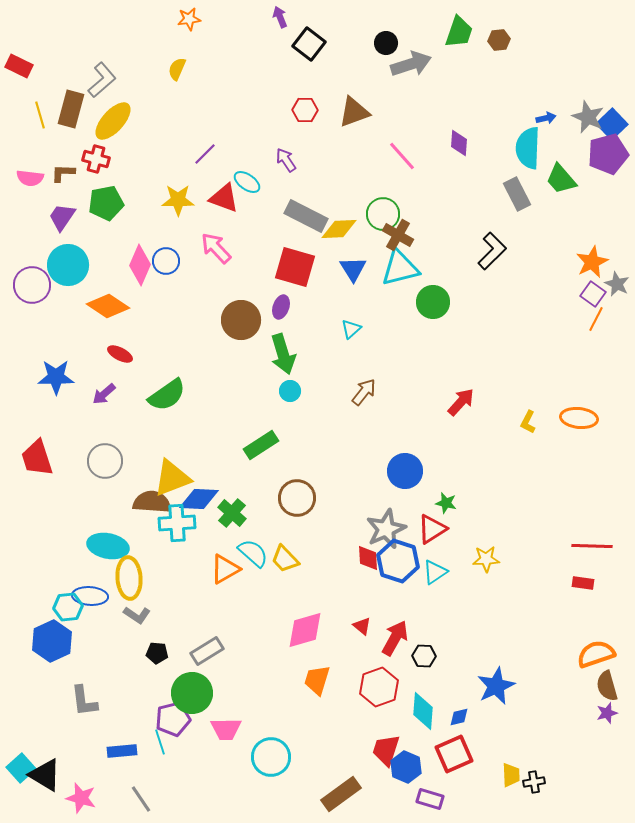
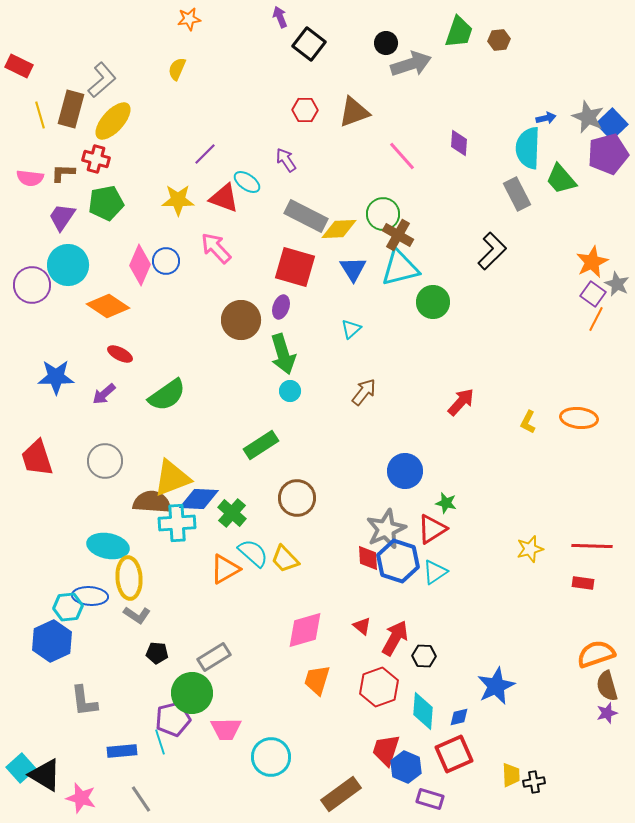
yellow star at (486, 559): moved 44 px right, 10 px up; rotated 12 degrees counterclockwise
gray rectangle at (207, 651): moved 7 px right, 6 px down
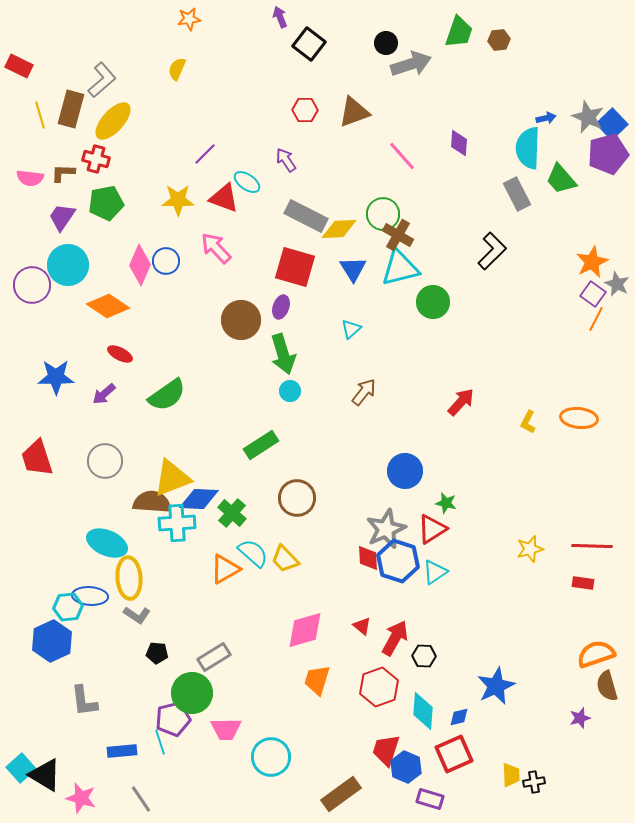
cyan ellipse at (108, 546): moved 1 px left, 3 px up; rotated 12 degrees clockwise
purple star at (607, 713): moved 27 px left, 5 px down
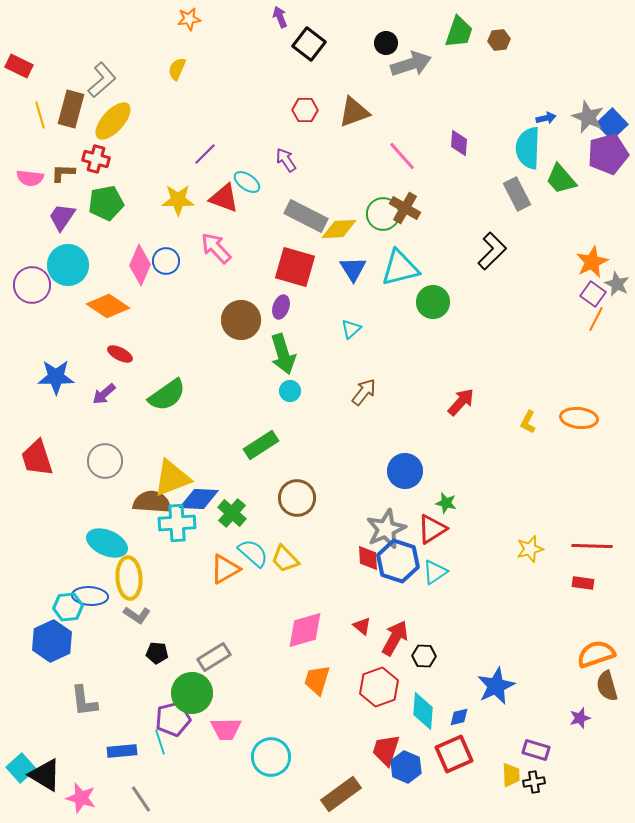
brown cross at (398, 235): moved 7 px right, 27 px up
purple rectangle at (430, 799): moved 106 px right, 49 px up
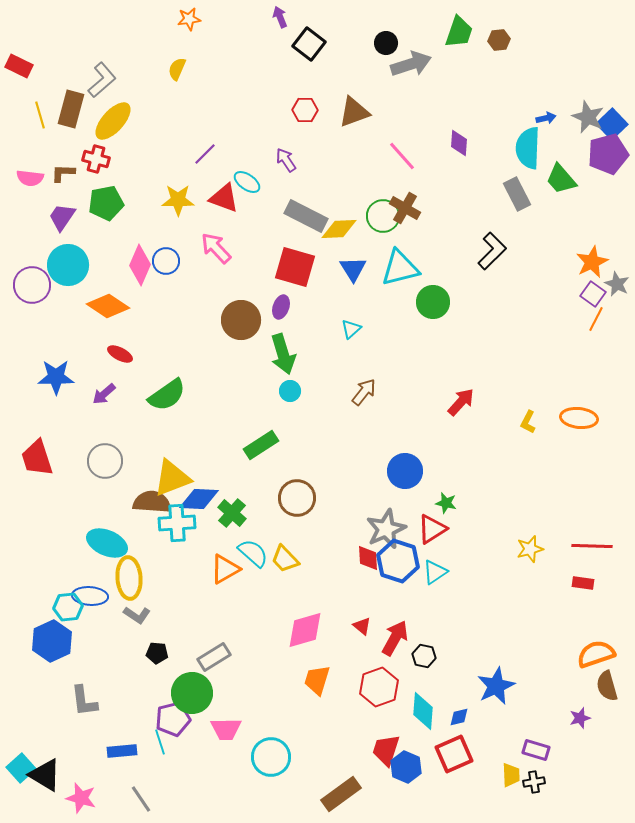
green circle at (383, 214): moved 2 px down
black hexagon at (424, 656): rotated 10 degrees clockwise
